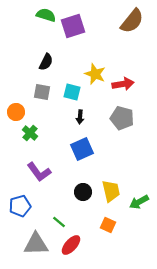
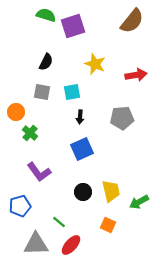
yellow star: moved 10 px up
red arrow: moved 13 px right, 9 px up
cyan square: rotated 24 degrees counterclockwise
gray pentagon: rotated 20 degrees counterclockwise
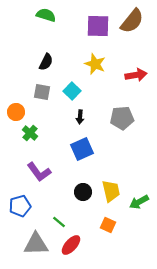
purple square: moved 25 px right; rotated 20 degrees clockwise
cyan square: moved 1 px up; rotated 36 degrees counterclockwise
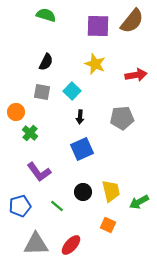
green line: moved 2 px left, 16 px up
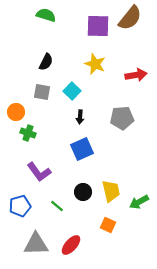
brown semicircle: moved 2 px left, 3 px up
green cross: moved 2 px left; rotated 21 degrees counterclockwise
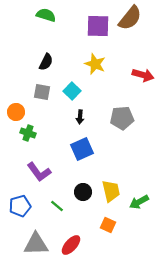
red arrow: moved 7 px right; rotated 25 degrees clockwise
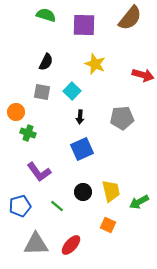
purple square: moved 14 px left, 1 px up
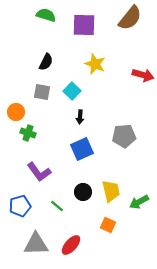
gray pentagon: moved 2 px right, 18 px down
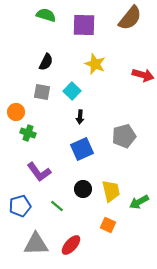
gray pentagon: rotated 10 degrees counterclockwise
black circle: moved 3 px up
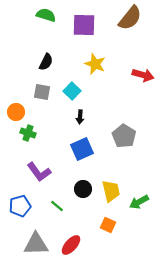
gray pentagon: rotated 25 degrees counterclockwise
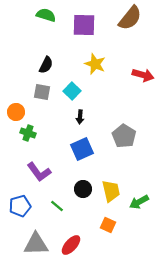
black semicircle: moved 3 px down
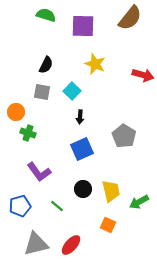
purple square: moved 1 px left, 1 px down
gray triangle: rotated 12 degrees counterclockwise
